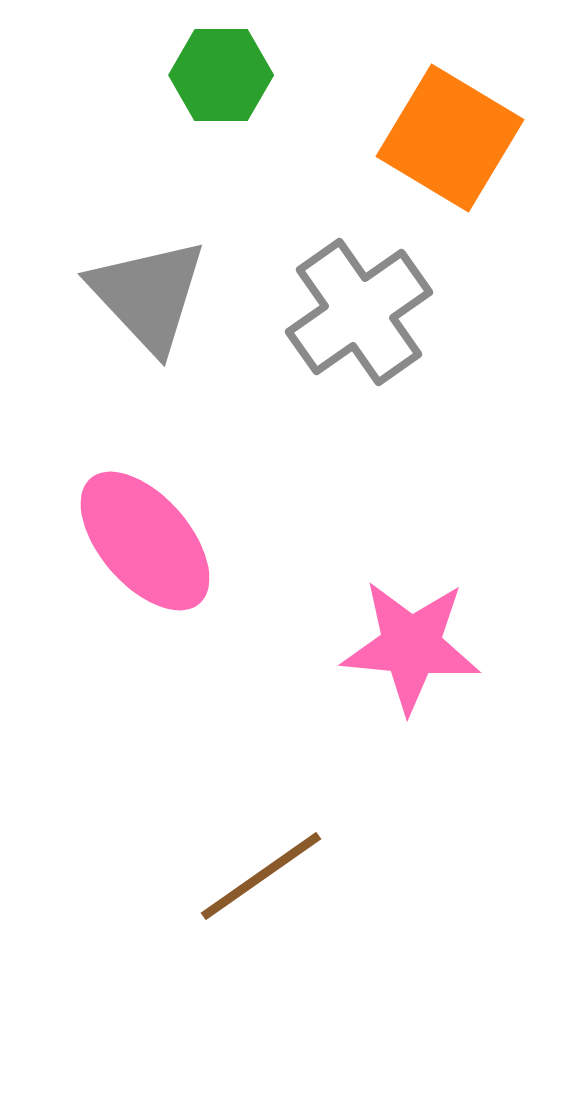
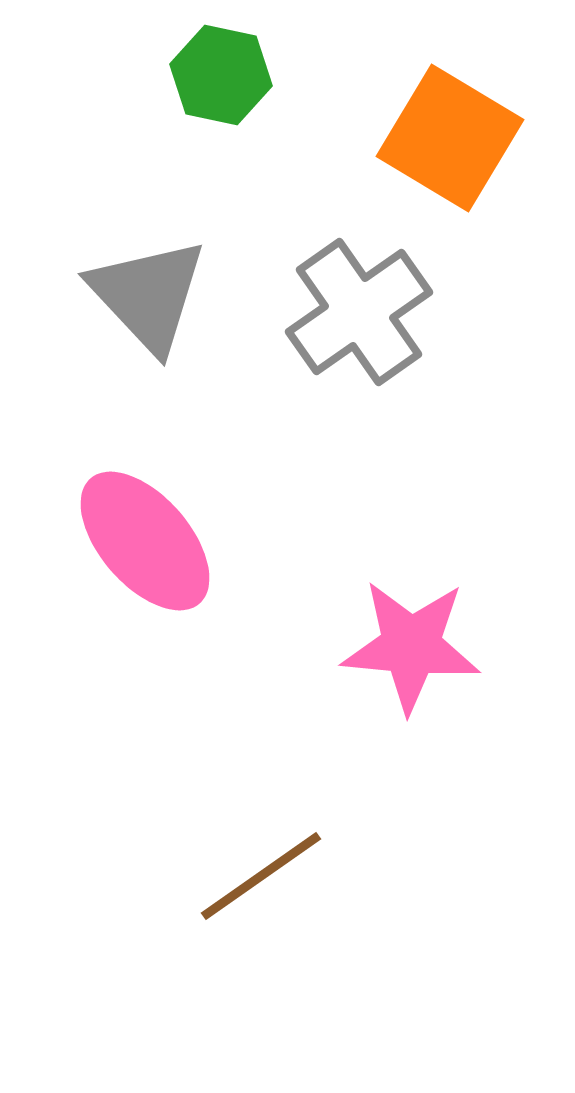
green hexagon: rotated 12 degrees clockwise
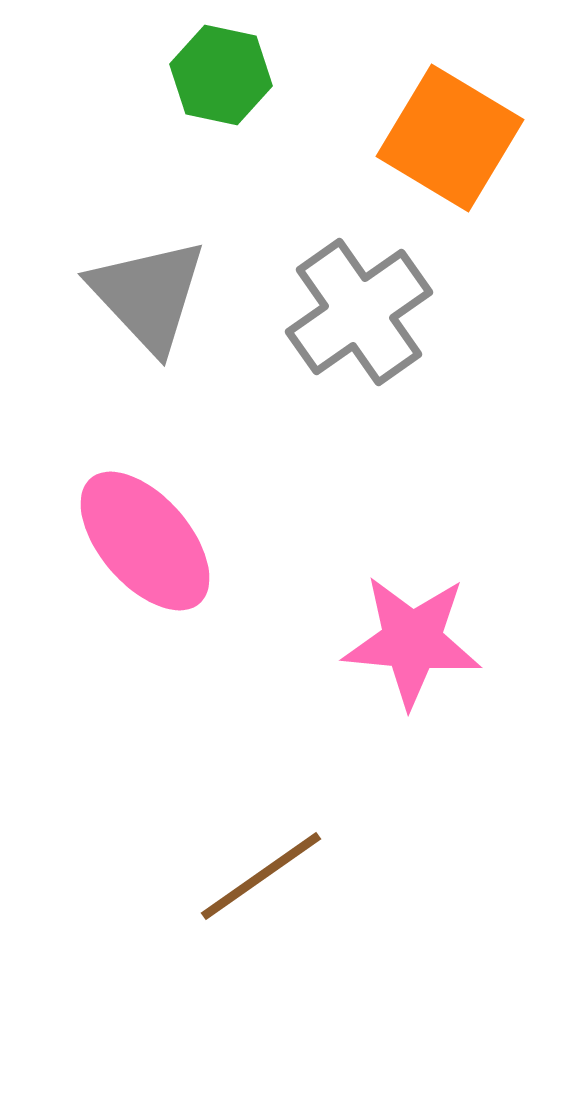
pink star: moved 1 px right, 5 px up
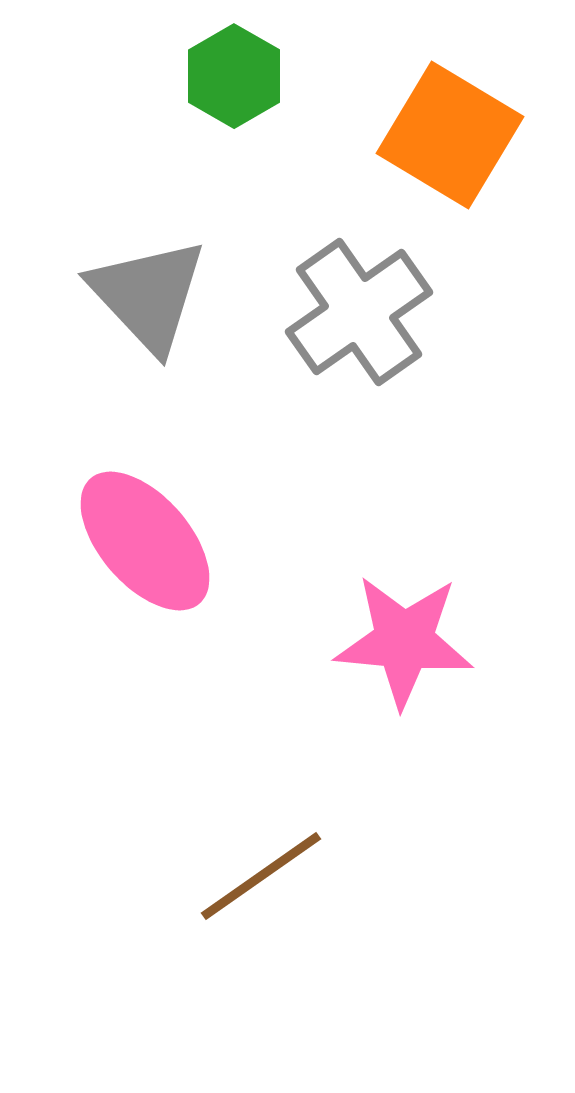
green hexagon: moved 13 px right, 1 px down; rotated 18 degrees clockwise
orange square: moved 3 px up
pink star: moved 8 px left
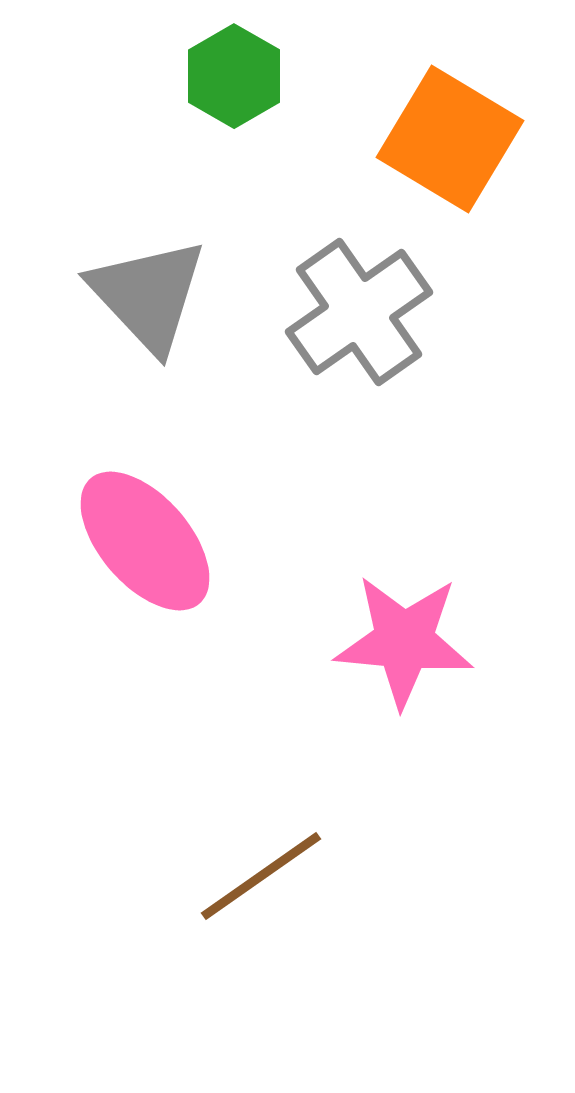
orange square: moved 4 px down
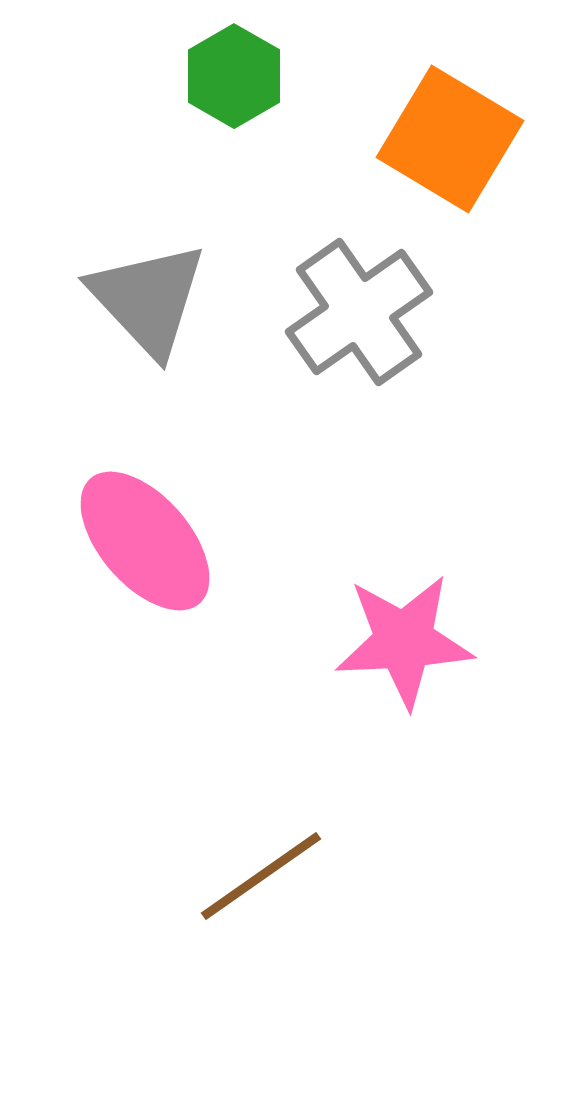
gray triangle: moved 4 px down
pink star: rotated 8 degrees counterclockwise
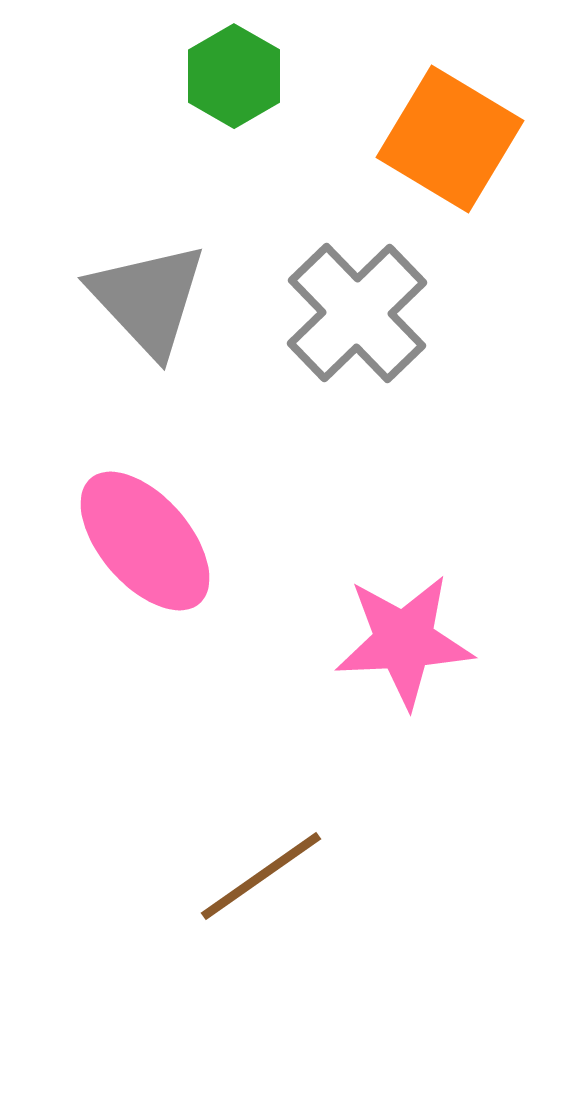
gray cross: moved 2 px left, 1 px down; rotated 9 degrees counterclockwise
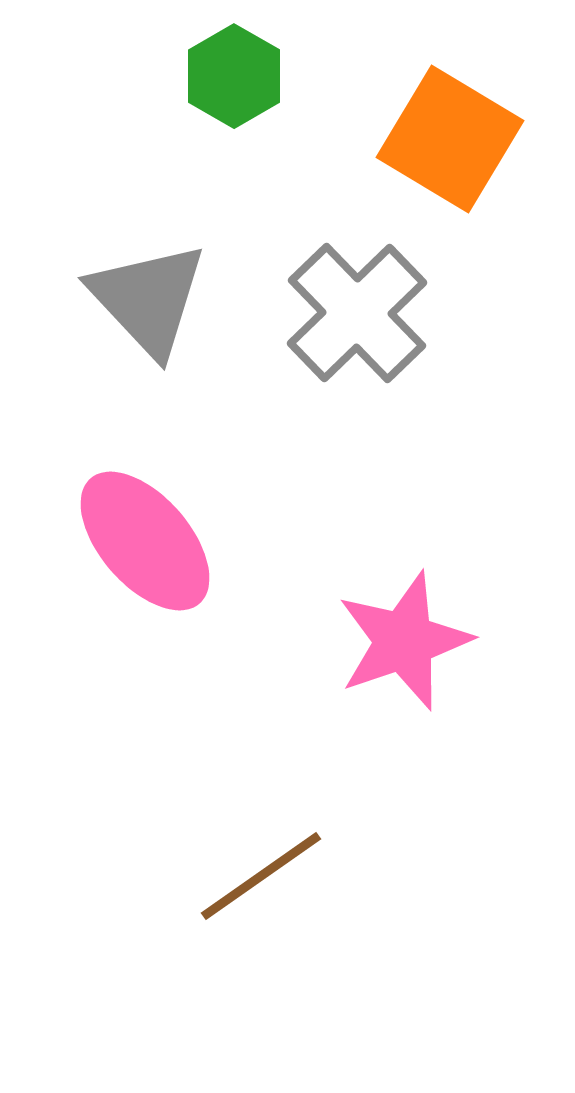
pink star: rotated 16 degrees counterclockwise
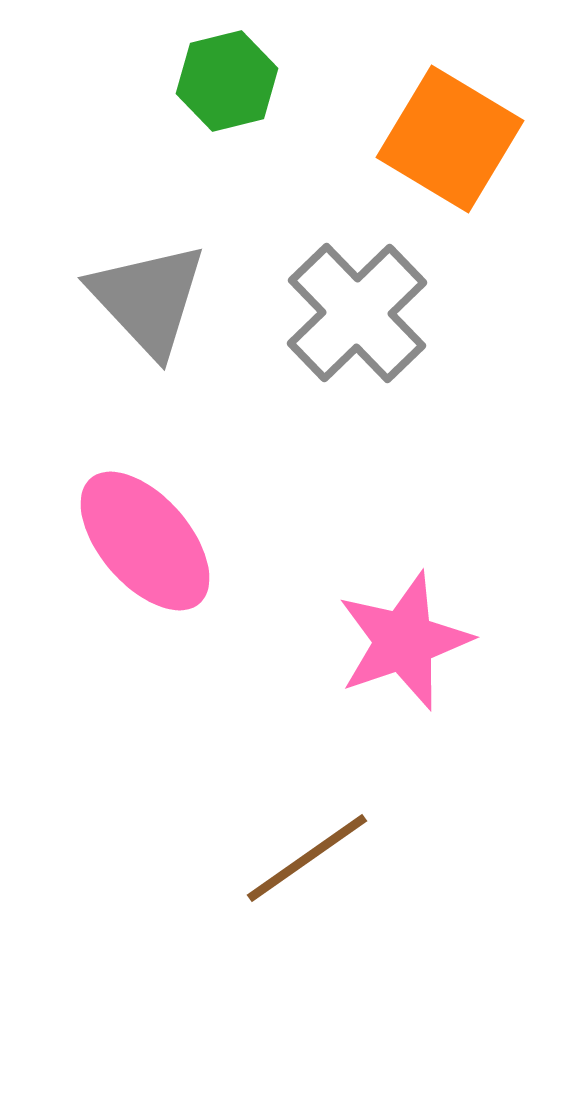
green hexagon: moved 7 px left, 5 px down; rotated 16 degrees clockwise
brown line: moved 46 px right, 18 px up
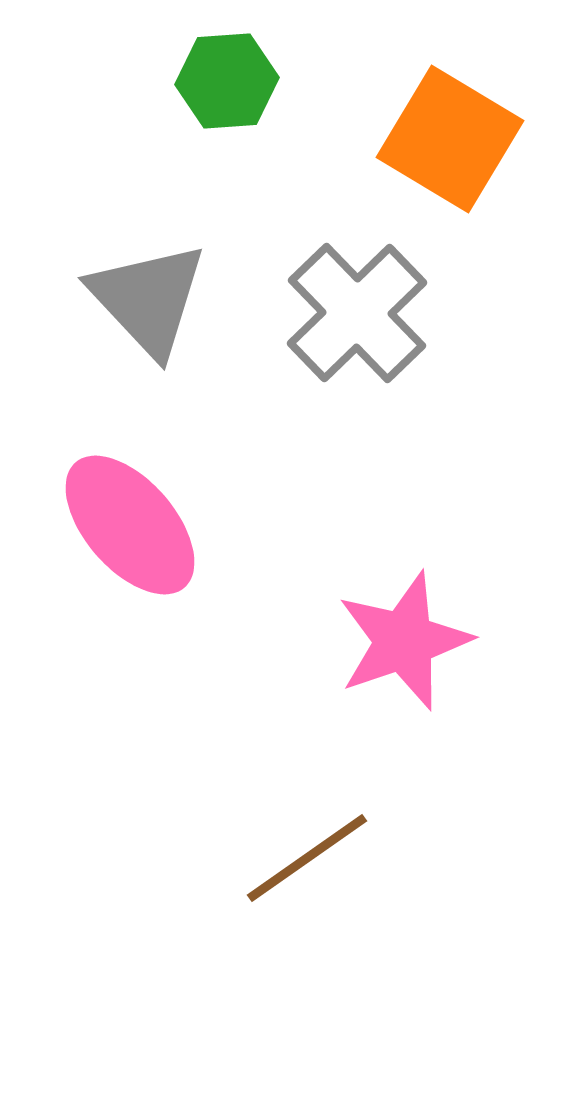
green hexagon: rotated 10 degrees clockwise
pink ellipse: moved 15 px left, 16 px up
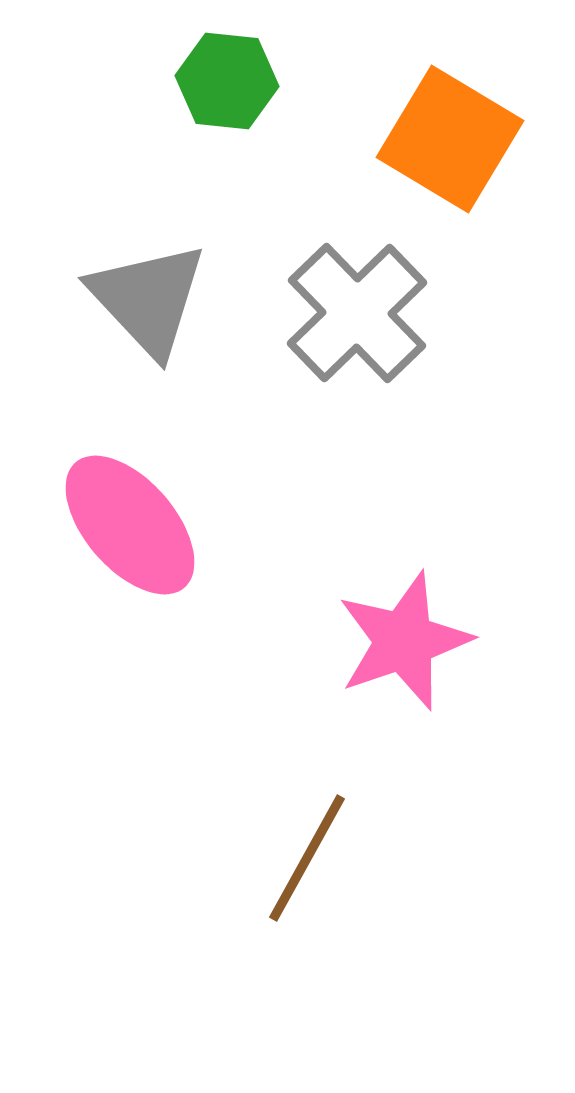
green hexagon: rotated 10 degrees clockwise
brown line: rotated 26 degrees counterclockwise
